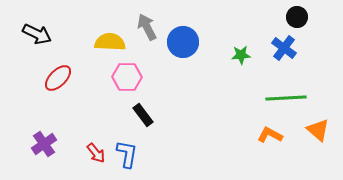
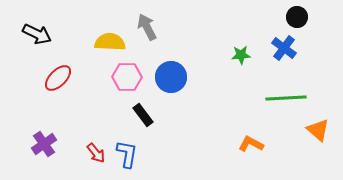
blue circle: moved 12 px left, 35 px down
orange L-shape: moved 19 px left, 9 px down
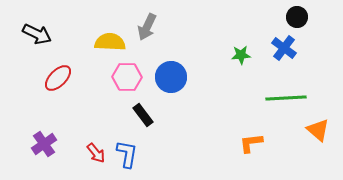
gray arrow: rotated 128 degrees counterclockwise
orange L-shape: moved 1 px up; rotated 35 degrees counterclockwise
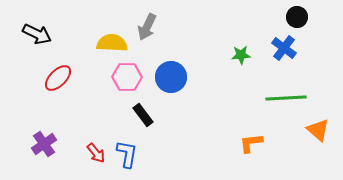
yellow semicircle: moved 2 px right, 1 px down
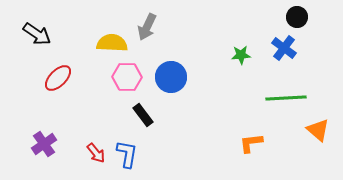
black arrow: rotated 8 degrees clockwise
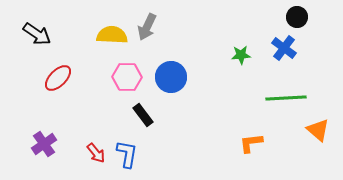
yellow semicircle: moved 8 px up
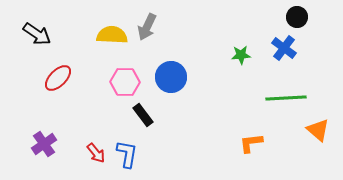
pink hexagon: moved 2 px left, 5 px down
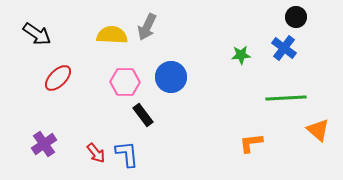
black circle: moved 1 px left
blue L-shape: rotated 16 degrees counterclockwise
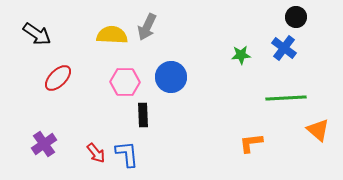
black rectangle: rotated 35 degrees clockwise
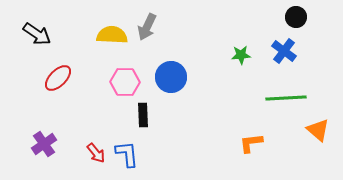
blue cross: moved 3 px down
